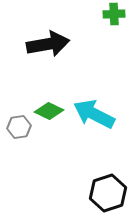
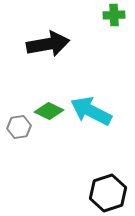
green cross: moved 1 px down
cyan arrow: moved 3 px left, 3 px up
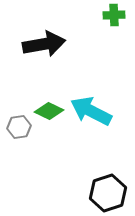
black arrow: moved 4 px left
